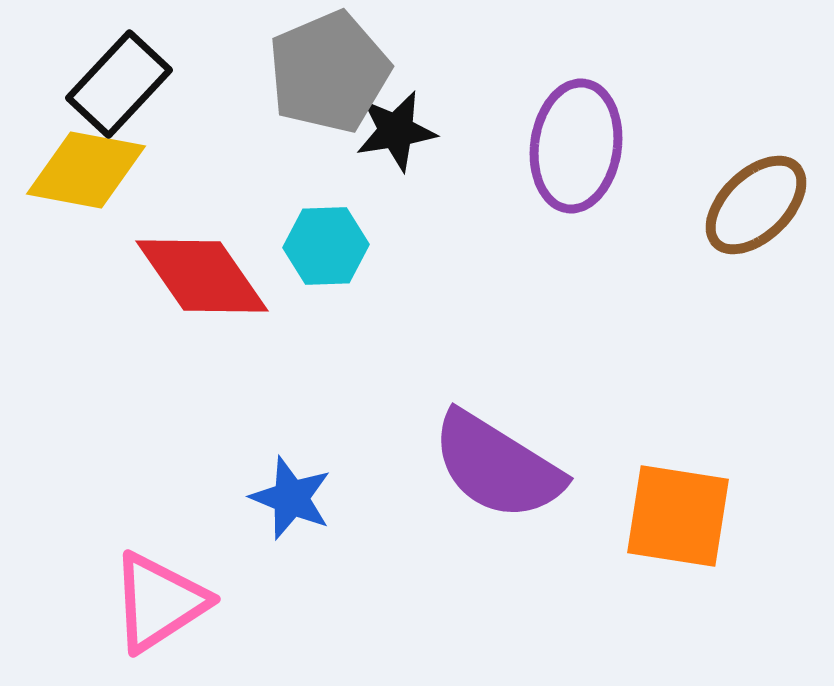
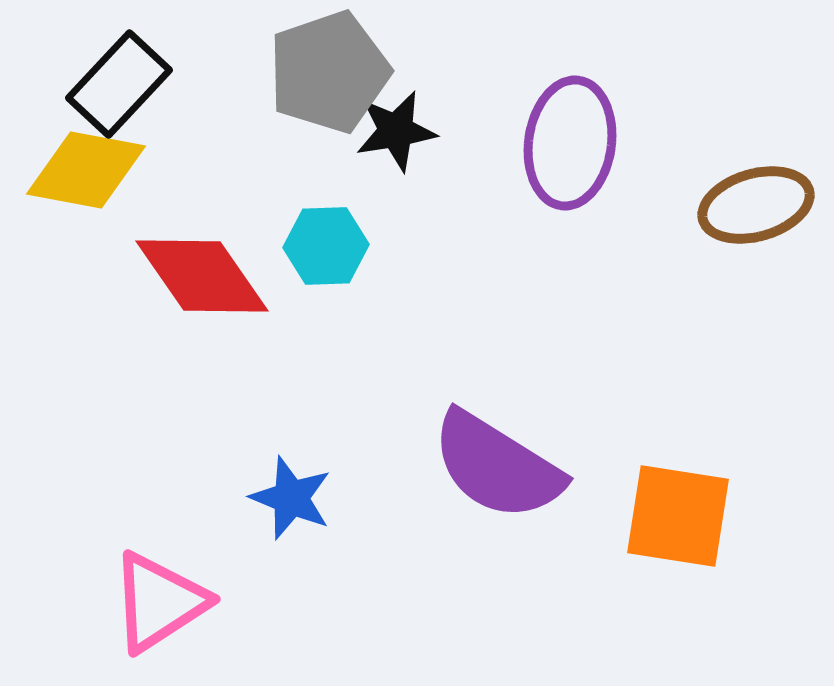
gray pentagon: rotated 4 degrees clockwise
purple ellipse: moved 6 px left, 3 px up
brown ellipse: rotated 28 degrees clockwise
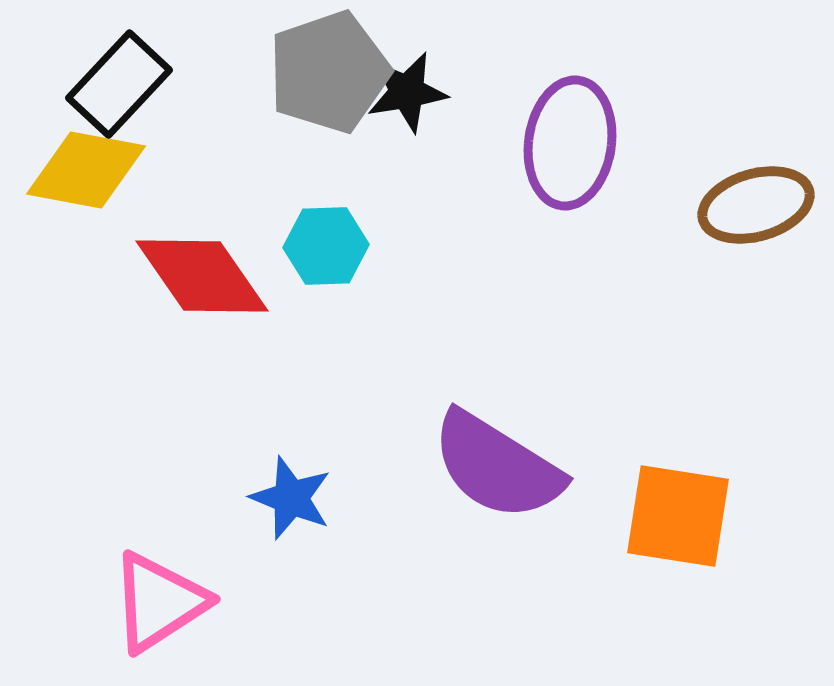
black star: moved 11 px right, 39 px up
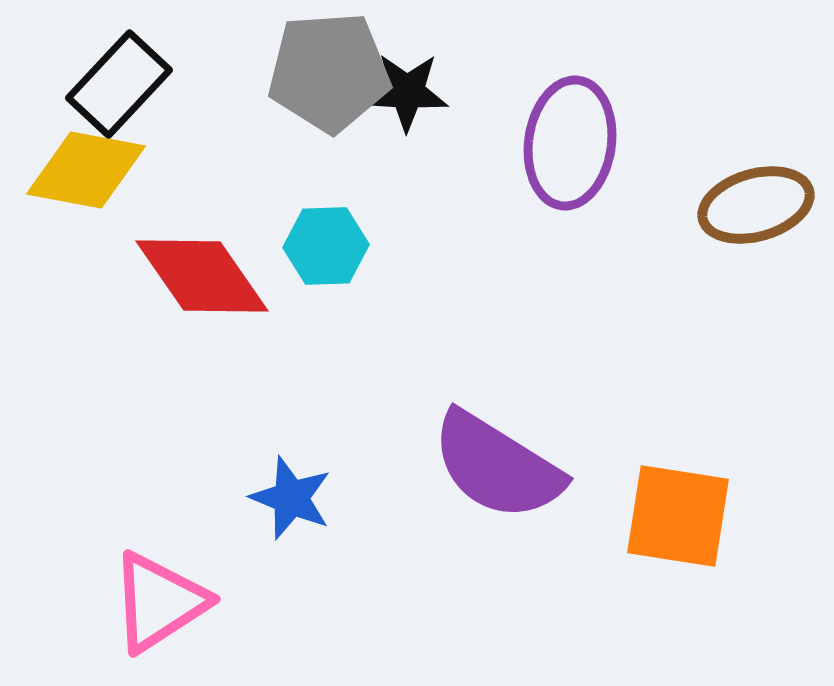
gray pentagon: rotated 15 degrees clockwise
black star: rotated 12 degrees clockwise
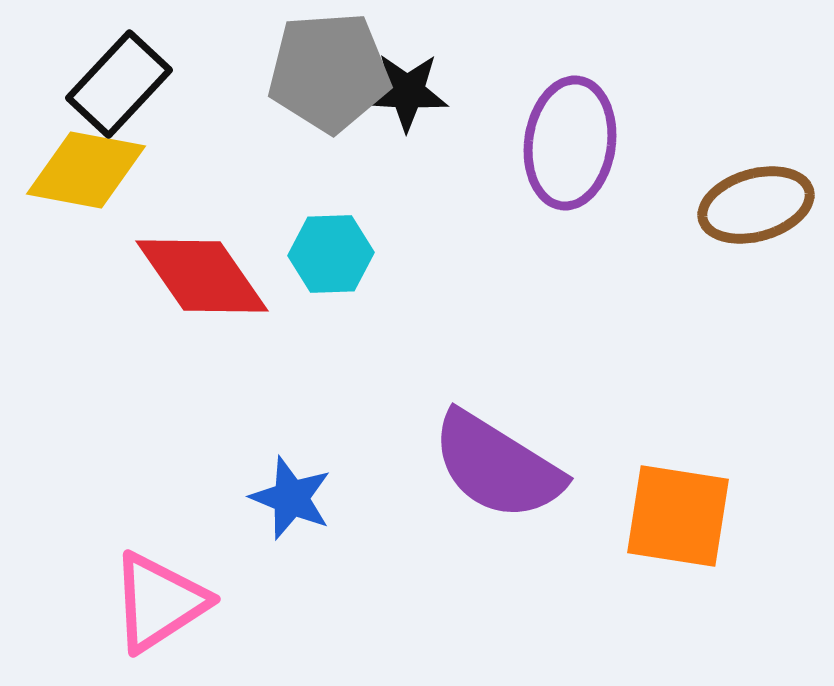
cyan hexagon: moved 5 px right, 8 px down
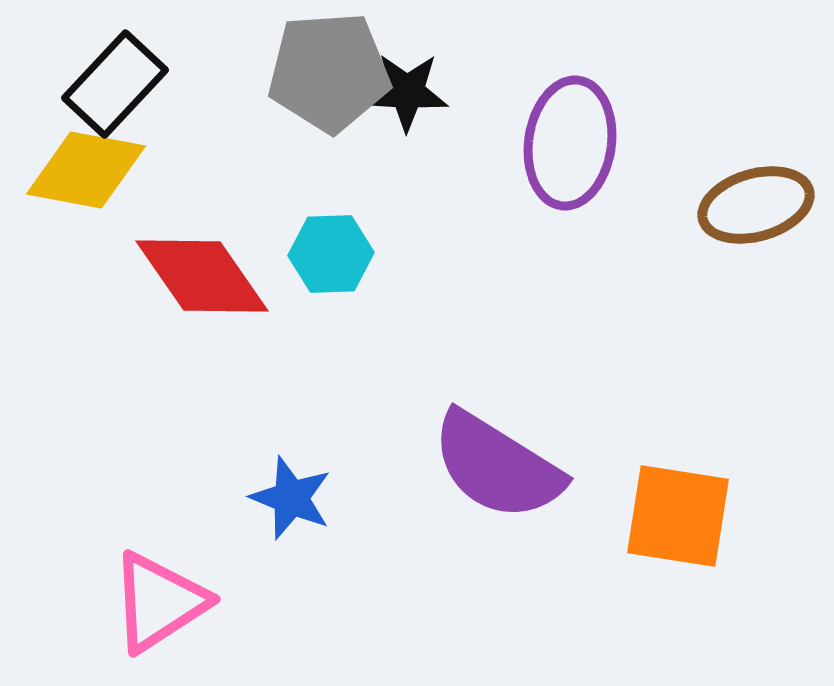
black rectangle: moved 4 px left
